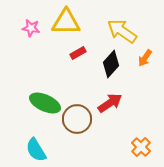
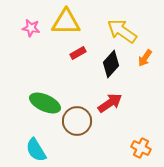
brown circle: moved 2 px down
orange cross: moved 1 px down; rotated 18 degrees counterclockwise
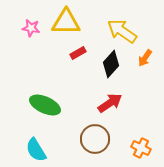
green ellipse: moved 2 px down
brown circle: moved 18 px right, 18 px down
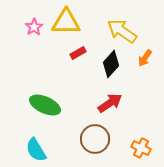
pink star: moved 3 px right, 1 px up; rotated 30 degrees clockwise
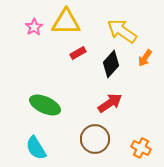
cyan semicircle: moved 2 px up
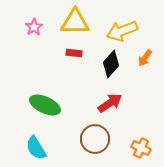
yellow triangle: moved 9 px right
yellow arrow: rotated 56 degrees counterclockwise
red rectangle: moved 4 px left; rotated 35 degrees clockwise
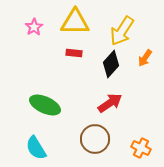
yellow arrow: rotated 36 degrees counterclockwise
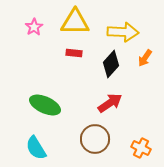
yellow arrow: moved 1 px right, 1 px down; rotated 120 degrees counterclockwise
